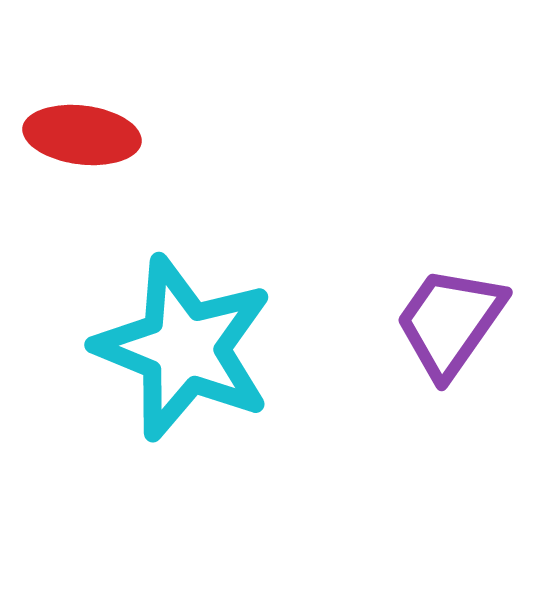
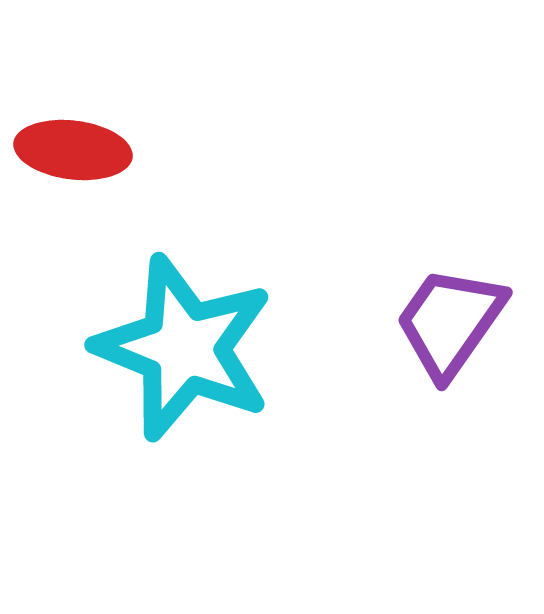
red ellipse: moved 9 px left, 15 px down
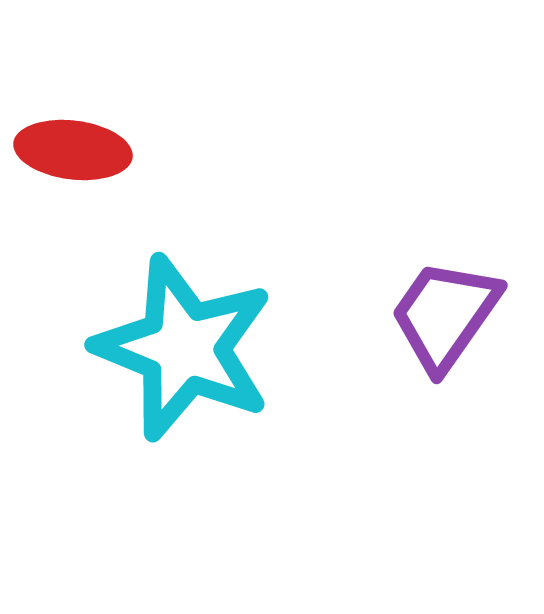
purple trapezoid: moved 5 px left, 7 px up
